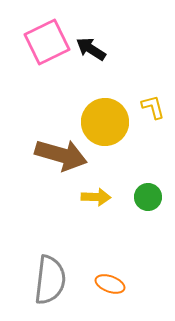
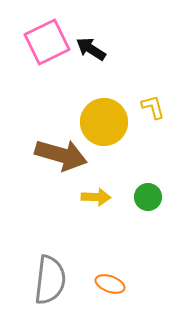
yellow circle: moved 1 px left
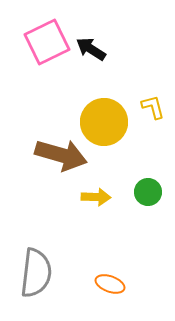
green circle: moved 5 px up
gray semicircle: moved 14 px left, 7 px up
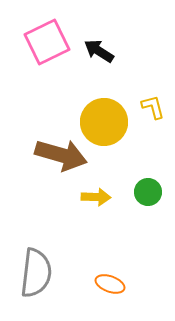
black arrow: moved 8 px right, 2 px down
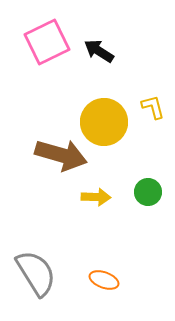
gray semicircle: rotated 39 degrees counterclockwise
orange ellipse: moved 6 px left, 4 px up
